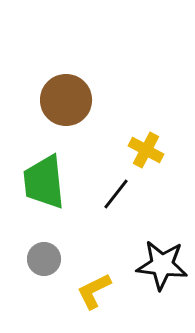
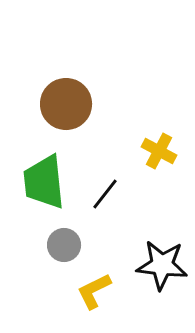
brown circle: moved 4 px down
yellow cross: moved 13 px right, 1 px down
black line: moved 11 px left
gray circle: moved 20 px right, 14 px up
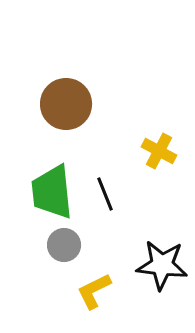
green trapezoid: moved 8 px right, 10 px down
black line: rotated 60 degrees counterclockwise
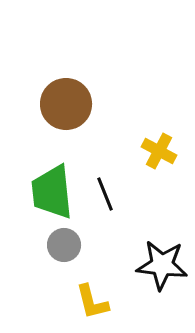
yellow L-shape: moved 2 px left, 11 px down; rotated 78 degrees counterclockwise
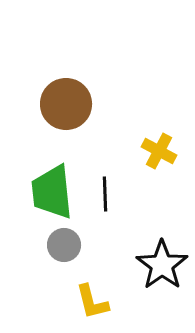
black line: rotated 20 degrees clockwise
black star: rotated 30 degrees clockwise
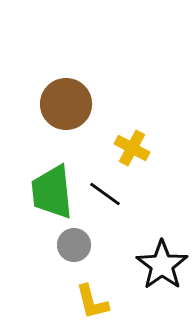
yellow cross: moved 27 px left, 3 px up
black line: rotated 52 degrees counterclockwise
gray circle: moved 10 px right
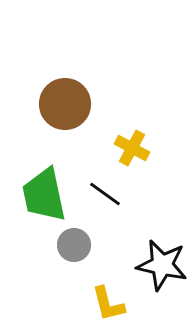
brown circle: moved 1 px left
green trapezoid: moved 8 px left, 3 px down; rotated 6 degrees counterclockwise
black star: rotated 24 degrees counterclockwise
yellow L-shape: moved 16 px right, 2 px down
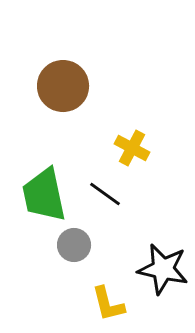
brown circle: moved 2 px left, 18 px up
black star: moved 1 px right, 4 px down
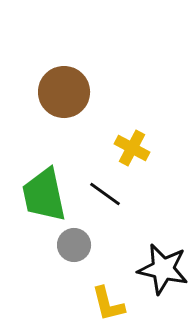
brown circle: moved 1 px right, 6 px down
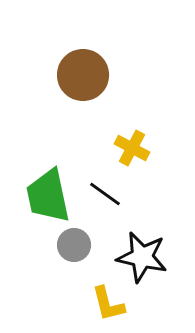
brown circle: moved 19 px right, 17 px up
green trapezoid: moved 4 px right, 1 px down
black star: moved 21 px left, 12 px up
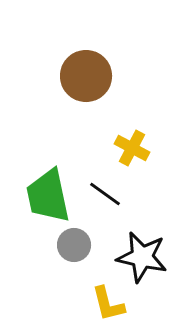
brown circle: moved 3 px right, 1 px down
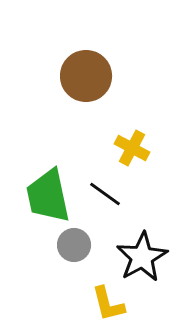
black star: rotated 30 degrees clockwise
